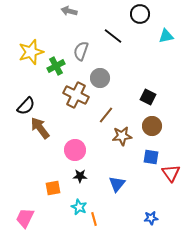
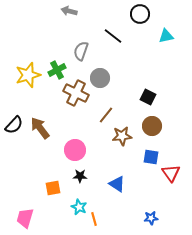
yellow star: moved 3 px left, 23 px down
green cross: moved 1 px right, 4 px down
brown cross: moved 2 px up
black semicircle: moved 12 px left, 19 px down
blue triangle: rotated 36 degrees counterclockwise
pink trapezoid: rotated 10 degrees counterclockwise
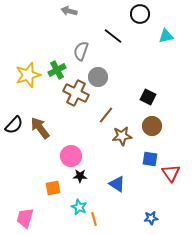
gray circle: moved 2 px left, 1 px up
pink circle: moved 4 px left, 6 px down
blue square: moved 1 px left, 2 px down
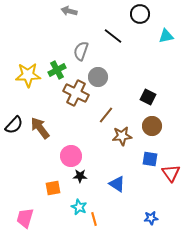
yellow star: rotated 15 degrees clockwise
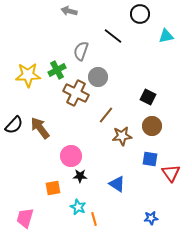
cyan star: moved 1 px left
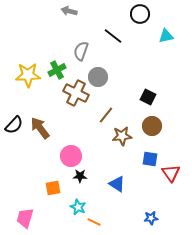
orange line: moved 3 px down; rotated 48 degrees counterclockwise
